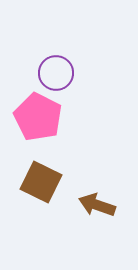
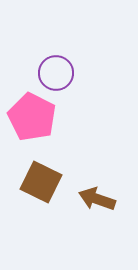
pink pentagon: moved 6 px left
brown arrow: moved 6 px up
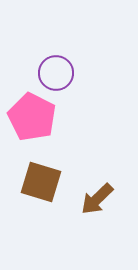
brown square: rotated 9 degrees counterclockwise
brown arrow: rotated 63 degrees counterclockwise
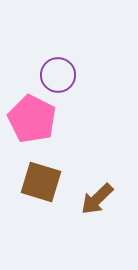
purple circle: moved 2 px right, 2 px down
pink pentagon: moved 2 px down
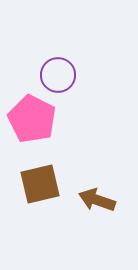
brown square: moved 1 px left, 2 px down; rotated 30 degrees counterclockwise
brown arrow: moved 1 px down; rotated 63 degrees clockwise
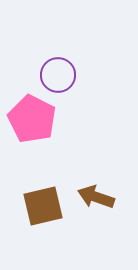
brown square: moved 3 px right, 22 px down
brown arrow: moved 1 px left, 3 px up
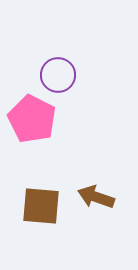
brown square: moved 2 px left; rotated 18 degrees clockwise
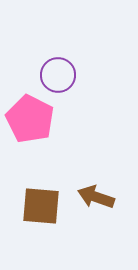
pink pentagon: moved 2 px left
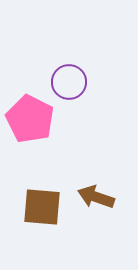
purple circle: moved 11 px right, 7 px down
brown square: moved 1 px right, 1 px down
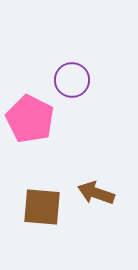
purple circle: moved 3 px right, 2 px up
brown arrow: moved 4 px up
